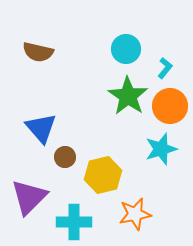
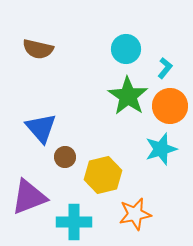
brown semicircle: moved 3 px up
purple triangle: rotated 24 degrees clockwise
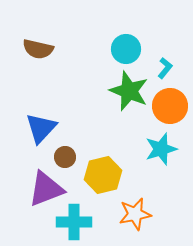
green star: moved 1 px right, 5 px up; rotated 12 degrees counterclockwise
blue triangle: rotated 24 degrees clockwise
purple triangle: moved 17 px right, 8 px up
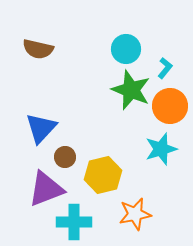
green star: moved 2 px right, 1 px up
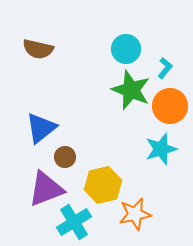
blue triangle: rotated 8 degrees clockwise
yellow hexagon: moved 10 px down
cyan cross: rotated 32 degrees counterclockwise
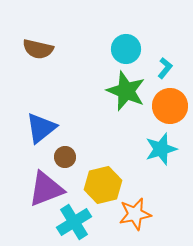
green star: moved 5 px left, 1 px down
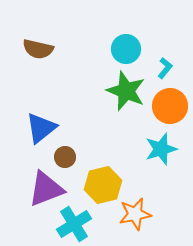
cyan cross: moved 2 px down
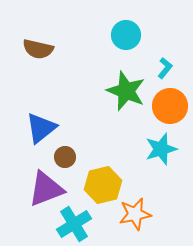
cyan circle: moved 14 px up
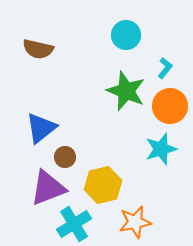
purple triangle: moved 2 px right, 1 px up
orange star: moved 8 px down
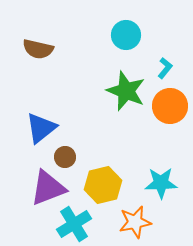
cyan star: moved 34 px down; rotated 16 degrees clockwise
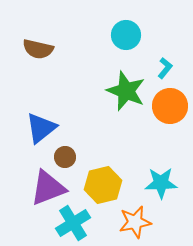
cyan cross: moved 1 px left, 1 px up
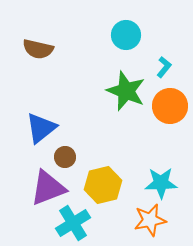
cyan L-shape: moved 1 px left, 1 px up
orange star: moved 15 px right, 2 px up
